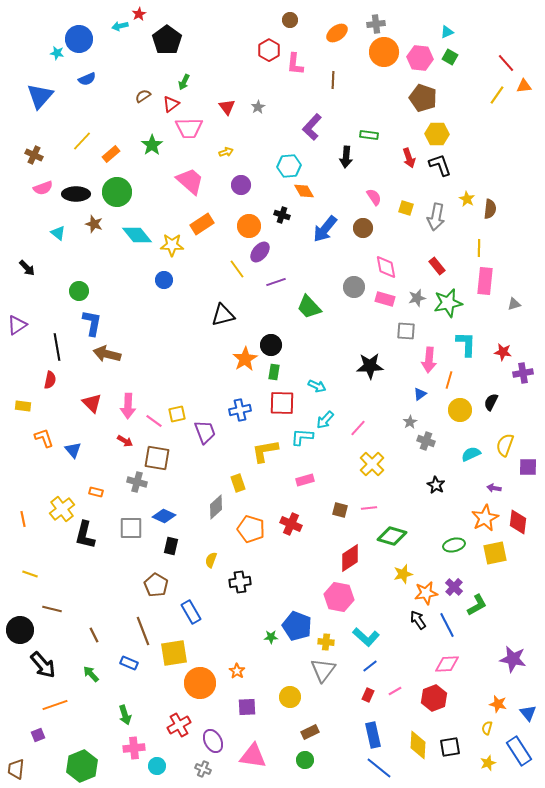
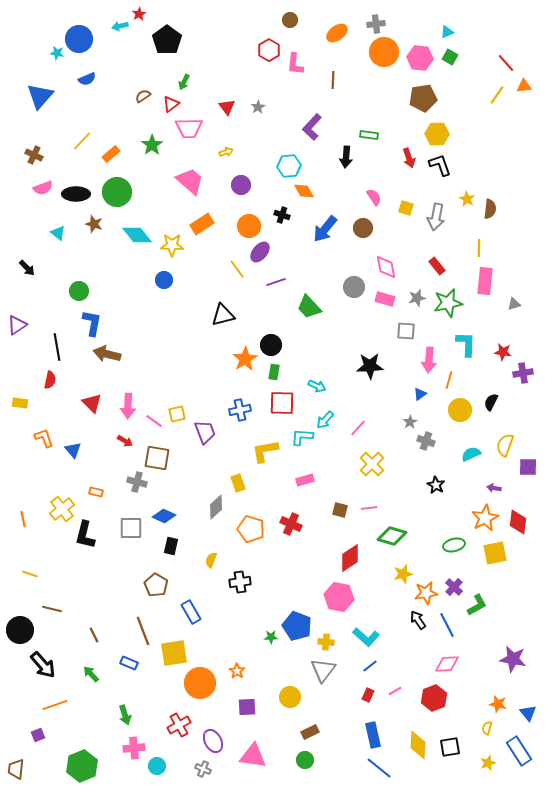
brown pentagon at (423, 98): rotated 28 degrees counterclockwise
yellow rectangle at (23, 406): moved 3 px left, 3 px up
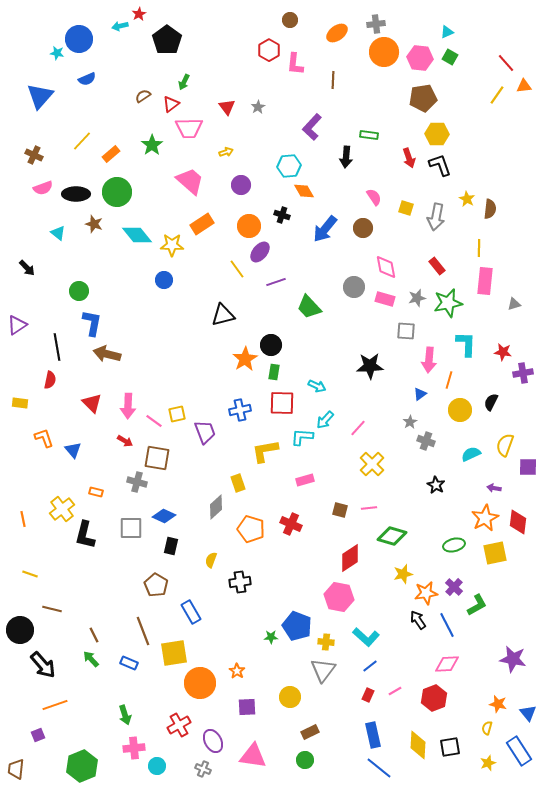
green arrow at (91, 674): moved 15 px up
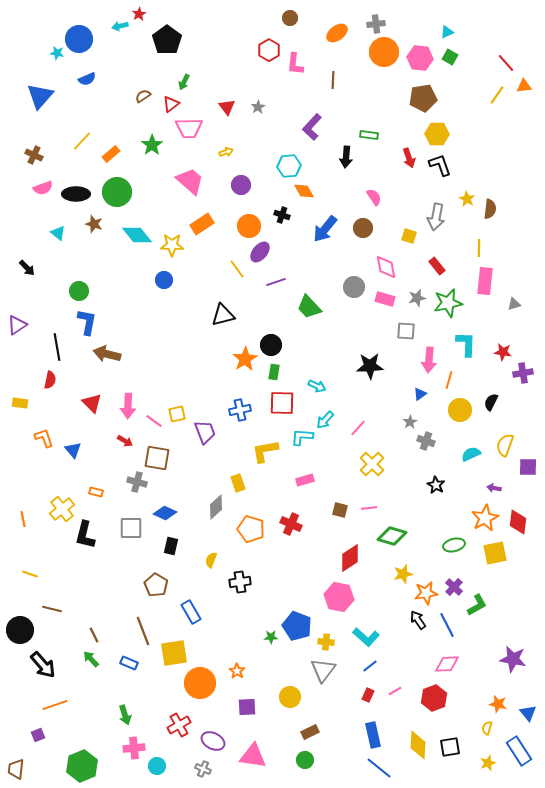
brown circle at (290, 20): moved 2 px up
yellow square at (406, 208): moved 3 px right, 28 px down
blue L-shape at (92, 323): moved 5 px left, 1 px up
blue diamond at (164, 516): moved 1 px right, 3 px up
purple ellipse at (213, 741): rotated 35 degrees counterclockwise
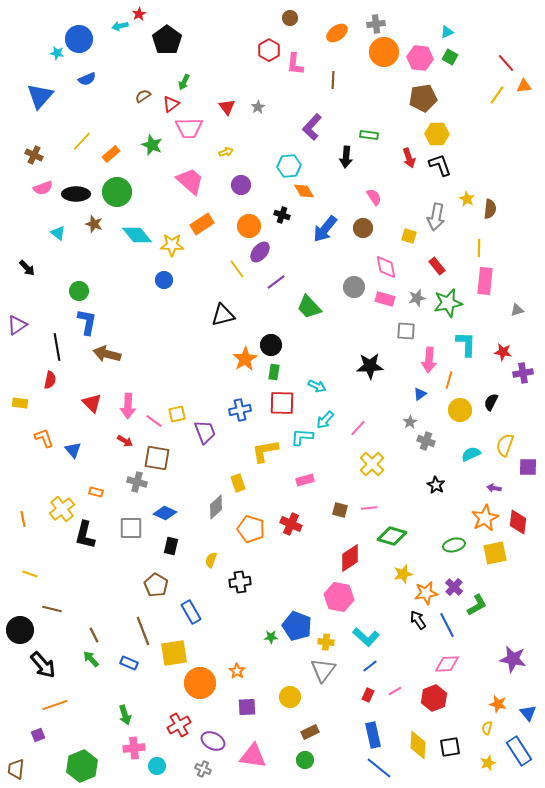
green star at (152, 145): rotated 15 degrees counterclockwise
purple line at (276, 282): rotated 18 degrees counterclockwise
gray triangle at (514, 304): moved 3 px right, 6 px down
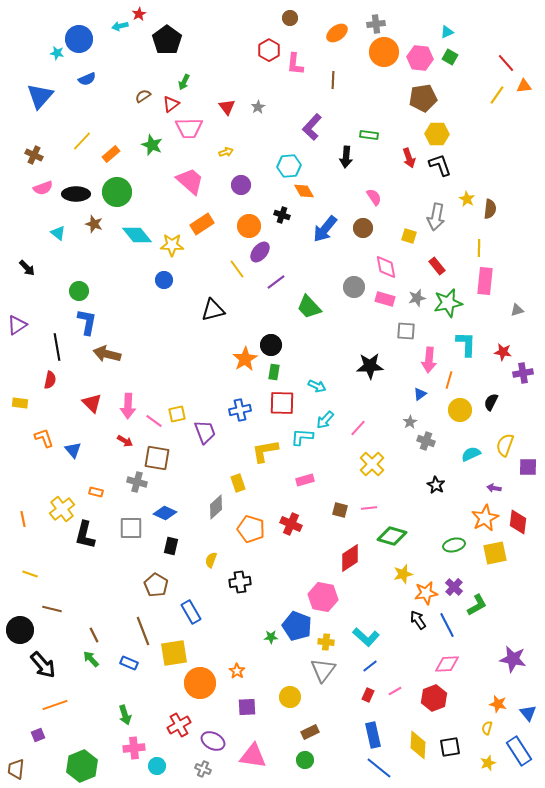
black triangle at (223, 315): moved 10 px left, 5 px up
pink hexagon at (339, 597): moved 16 px left
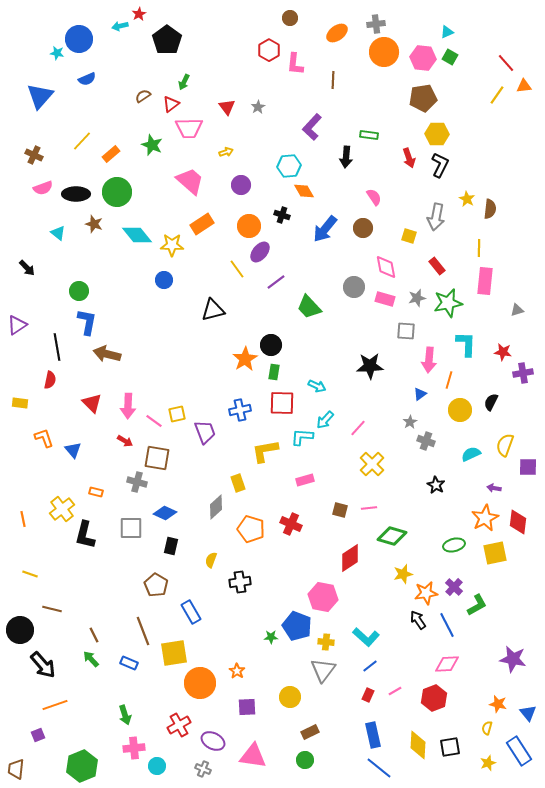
pink hexagon at (420, 58): moved 3 px right
black L-shape at (440, 165): rotated 45 degrees clockwise
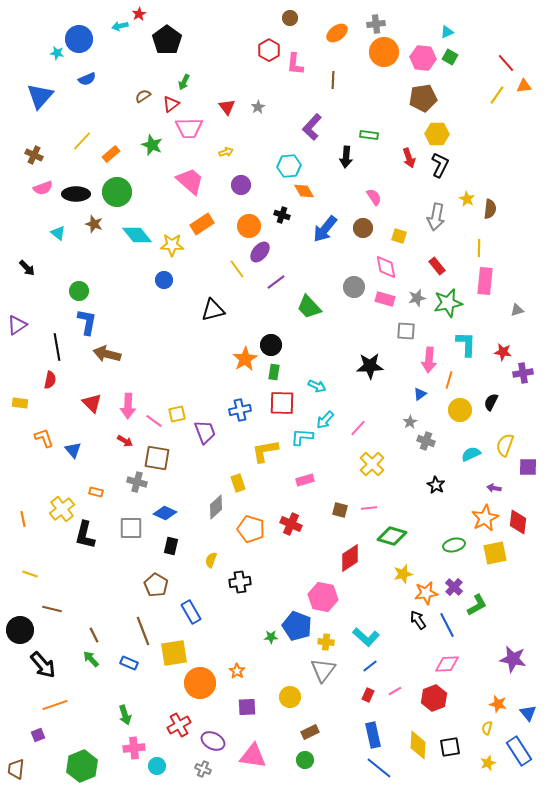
yellow square at (409, 236): moved 10 px left
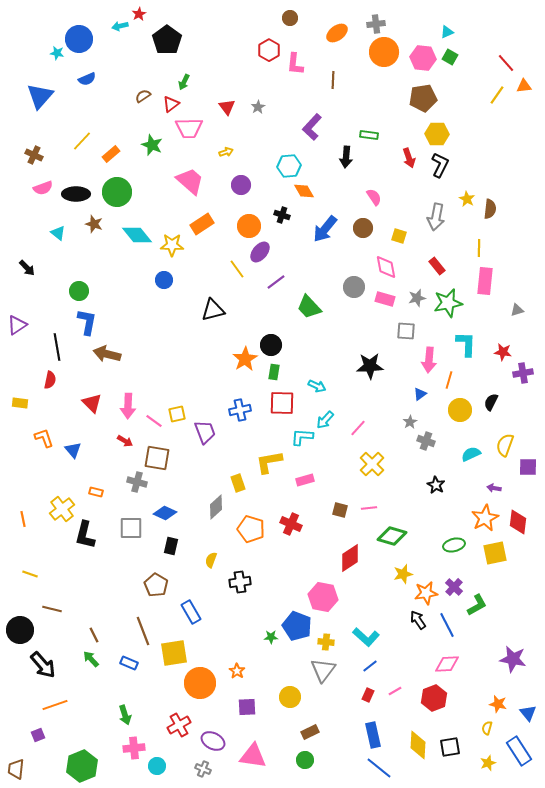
yellow L-shape at (265, 451): moved 4 px right, 11 px down
